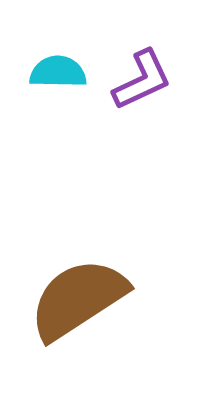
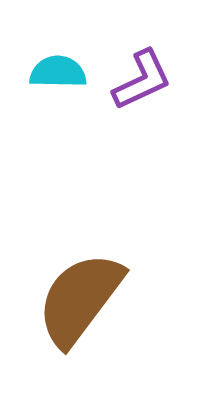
brown semicircle: moved 2 px right; rotated 20 degrees counterclockwise
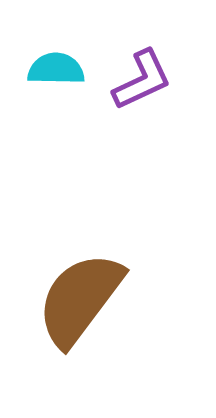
cyan semicircle: moved 2 px left, 3 px up
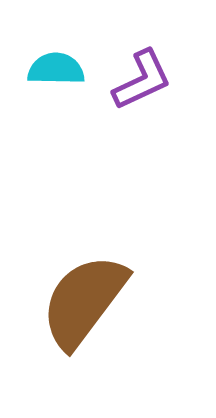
brown semicircle: moved 4 px right, 2 px down
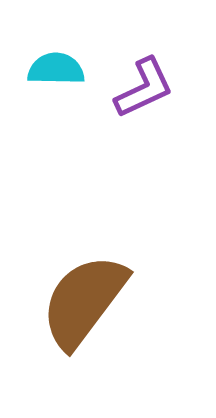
purple L-shape: moved 2 px right, 8 px down
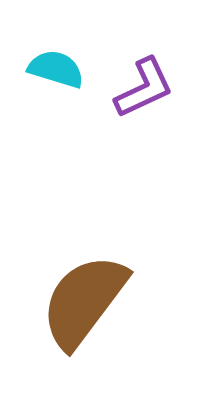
cyan semicircle: rotated 16 degrees clockwise
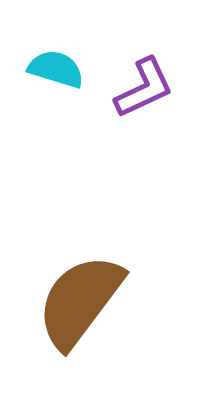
brown semicircle: moved 4 px left
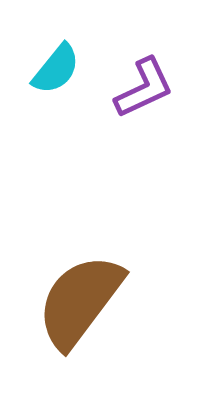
cyan semicircle: rotated 112 degrees clockwise
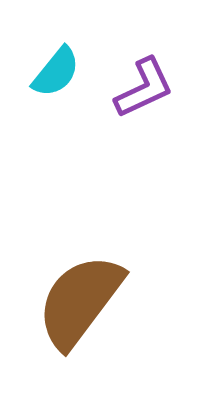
cyan semicircle: moved 3 px down
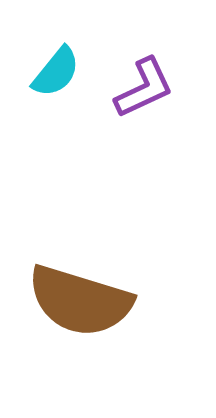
brown semicircle: rotated 110 degrees counterclockwise
